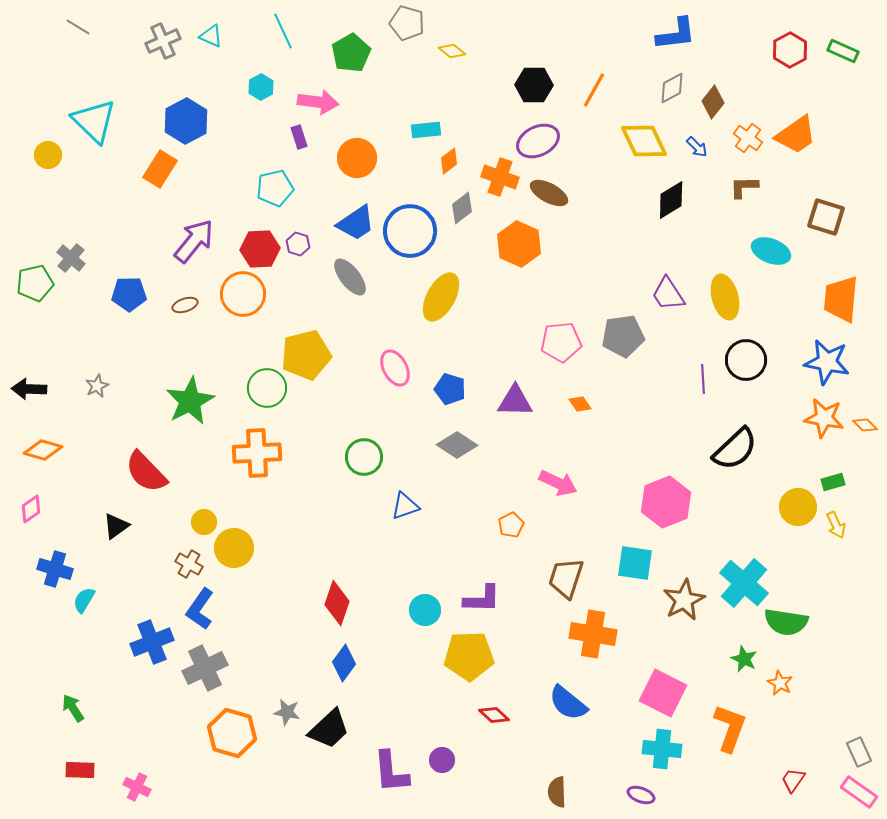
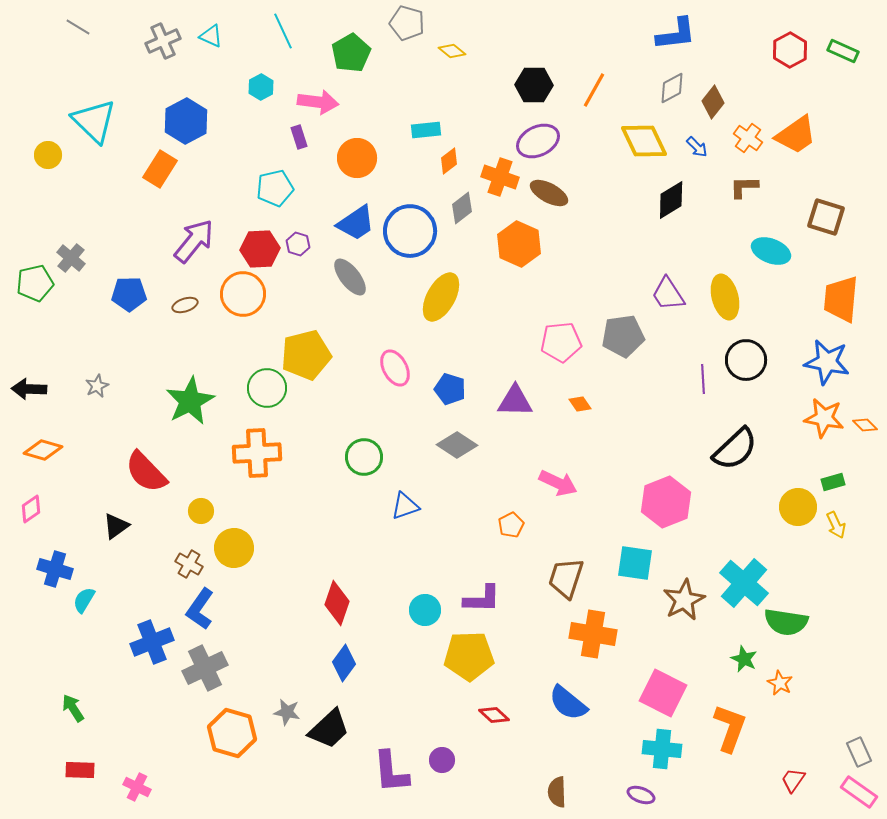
yellow circle at (204, 522): moved 3 px left, 11 px up
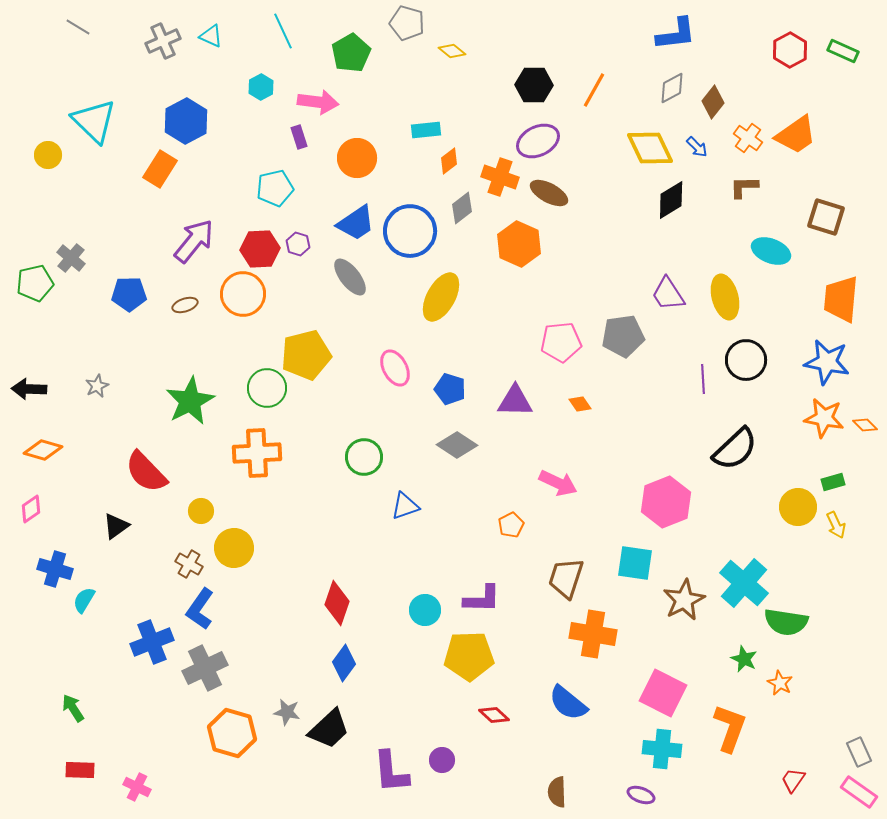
yellow diamond at (644, 141): moved 6 px right, 7 px down
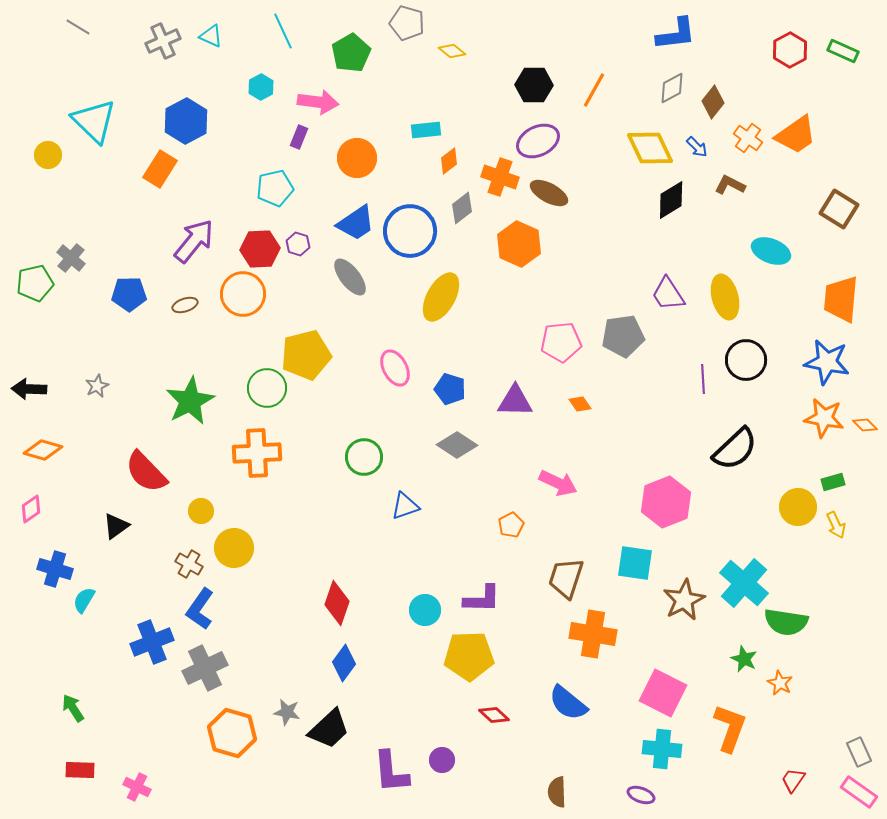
purple rectangle at (299, 137): rotated 40 degrees clockwise
brown L-shape at (744, 187): moved 14 px left, 2 px up; rotated 28 degrees clockwise
brown square at (826, 217): moved 13 px right, 8 px up; rotated 15 degrees clockwise
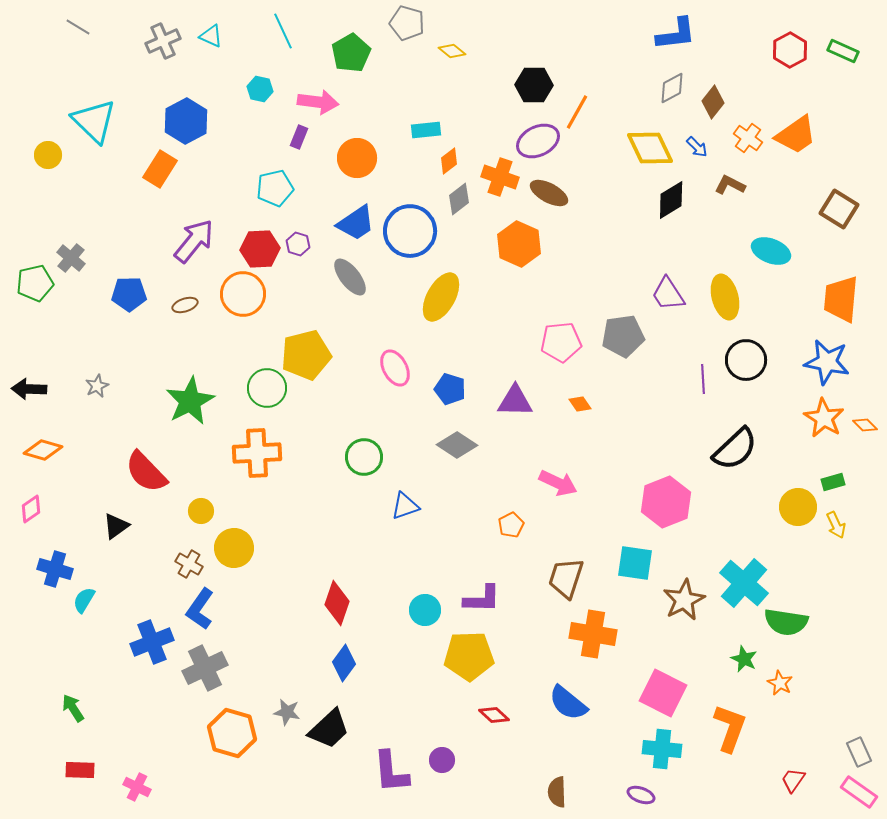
cyan hexagon at (261, 87): moved 1 px left, 2 px down; rotated 20 degrees counterclockwise
orange line at (594, 90): moved 17 px left, 22 px down
gray diamond at (462, 208): moved 3 px left, 9 px up
orange star at (824, 418): rotated 21 degrees clockwise
